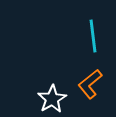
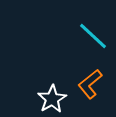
cyan line: rotated 40 degrees counterclockwise
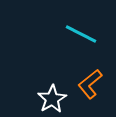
cyan line: moved 12 px left, 2 px up; rotated 16 degrees counterclockwise
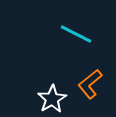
cyan line: moved 5 px left
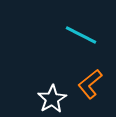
cyan line: moved 5 px right, 1 px down
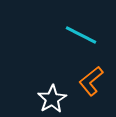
orange L-shape: moved 1 px right, 3 px up
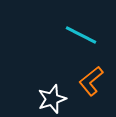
white star: rotated 12 degrees clockwise
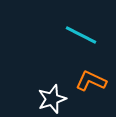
orange L-shape: rotated 64 degrees clockwise
